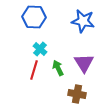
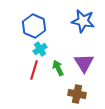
blue hexagon: moved 9 px down; rotated 20 degrees clockwise
cyan cross: rotated 16 degrees clockwise
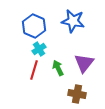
blue star: moved 10 px left
cyan cross: moved 1 px left
purple triangle: rotated 10 degrees clockwise
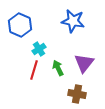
blue hexagon: moved 14 px left, 1 px up
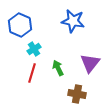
cyan cross: moved 5 px left
purple triangle: moved 6 px right
red line: moved 2 px left, 3 px down
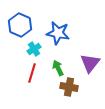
blue star: moved 15 px left, 12 px down
brown cross: moved 8 px left, 7 px up
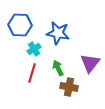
blue hexagon: rotated 20 degrees counterclockwise
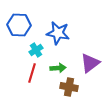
blue hexagon: moved 1 px left
cyan cross: moved 2 px right, 1 px down
purple triangle: rotated 15 degrees clockwise
green arrow: rotated 112 degrees clockwise
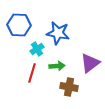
cyan cross: moved 1 px right, 1 px up
green arrow: moved 1 px left, 2 px up
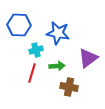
cyan cross: moved 1 px left, 1 px down; rotated 16 degrees clockwise
purple triangle: moved 2 px left, 5 px up
